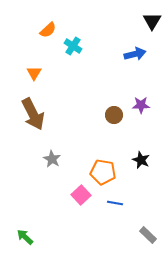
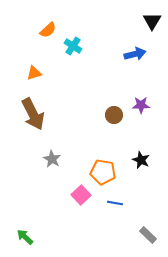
orange triangle: rotated 42 degrees clockwise
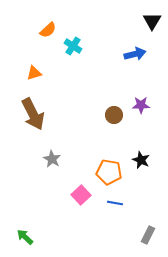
orange pentagon: moved 6 px right
gray rectangle: rotated 72 degrees clockwise
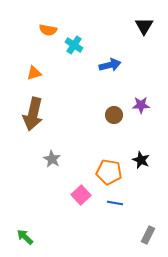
black triangle: moved 8 px left, 5 px down
orange semicircle: rotated 54 degrees clockwise
cyan cross: moved 1 px right, 1 px up
blue arrow: moved 25 px left, 11 px down
brown arrow: rotated 40 degrees clockwise
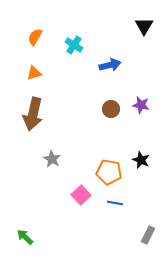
orange semicircle: moved 13 px left, 7 px down; rotated 108 degrees clockwise
purple star: rotated 12 degrees clockwise
brown circle: moved 3 px left, 6 px up
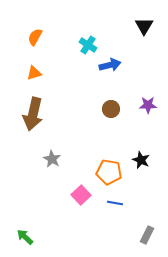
cyan cross: moved 14 px right
purple star: moved 7 px right; rotated 12 degrees counterclockwise
gray rectangle: moved 1 px left
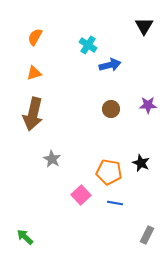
black star: moved 3 px down
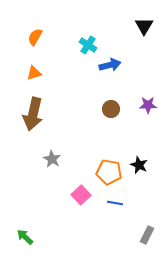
black star: moved 2 px left, 2 px down
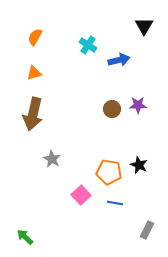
blue arrow: moved 9 px right, 5 px up
purple star: moved 10 px left
brown circle: moved 1 px right
gray rectangle: moved 5 px up
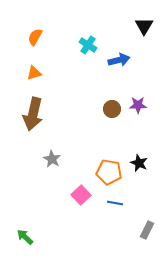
black star: moved 2 px up
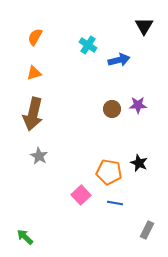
gray star: moved 13 px left, 3 px up
